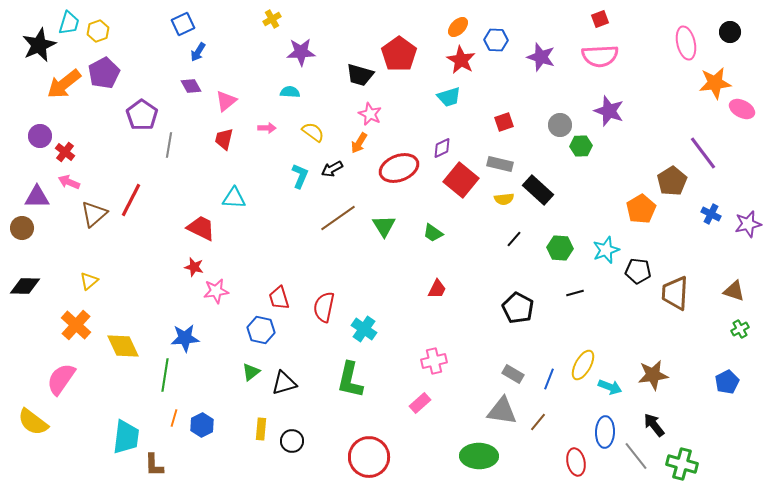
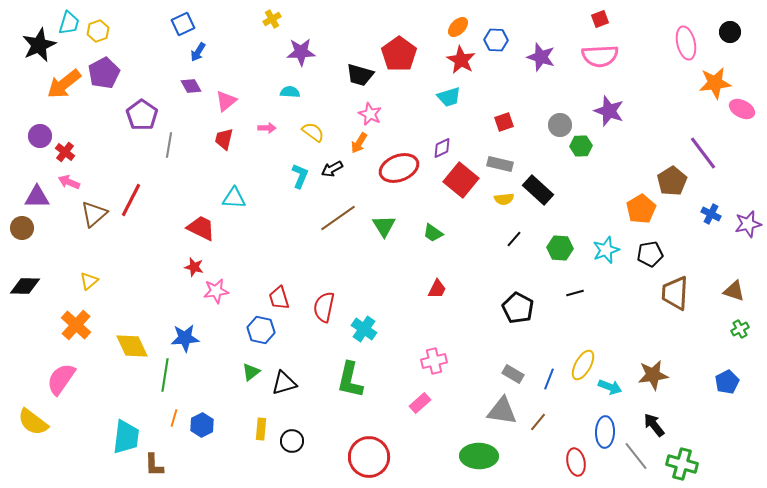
black pentagon at (638, 271): moved 12 px right, 17 px up; rotated 15 degrees counterclockwise
yellow diamond at (123, 346): moved 9 px right
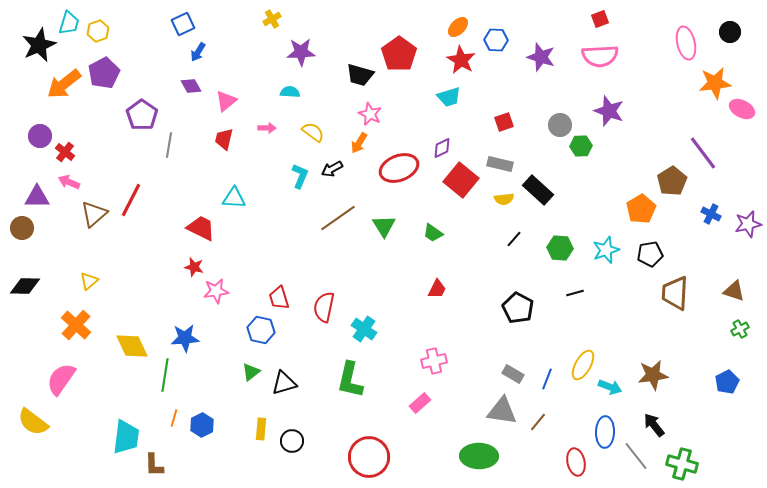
blue line at (549, 379): moved 2 px left
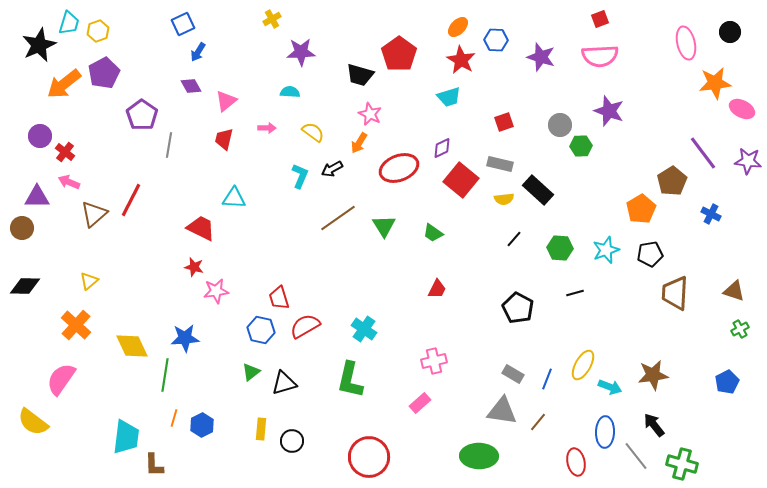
purple star at (748, 224): moved 63 px up; rotated 20 degrees clockwise
red semicircle at (324, 307): moved 19 px left, 19 px down; rotated 48 degrees clockwise
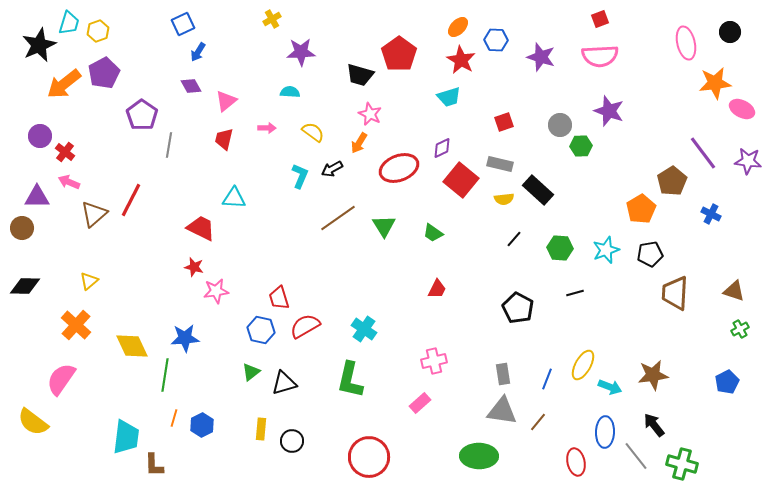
gray rectangle at (513, 374): moved 10 px left; rotated 50 degrees clockwise
